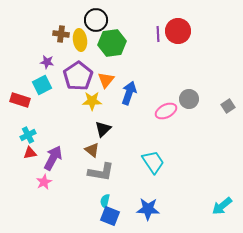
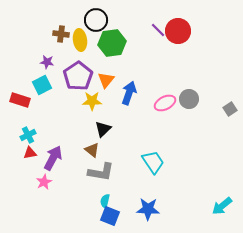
purple line: moved 4 px up; rotated 42 degrees counterclockwise
gray square: moved 2 px right, 3 px down
pink ellipse: moved 1 px left, 8 px up
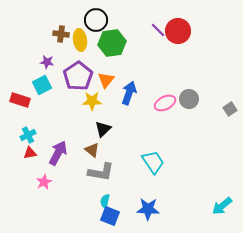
purple arrow: moved 5 px right, 5 px up
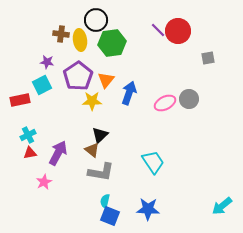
red rectangle: rotated 30 degrees counterclockwise
gray square: moved 22 px left, 51 px up; rotated 24 degrees clockwise
black triangle: moved 3 px left, 6 px down
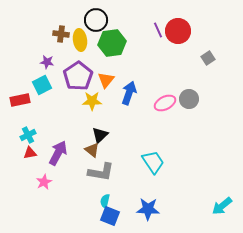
purple line: rotated 21 degrees clockwise
gray square: rotated 24 degrees counterclockwise
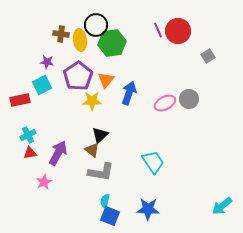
black circle: moved 5 px down
gray square: moved 2 px up
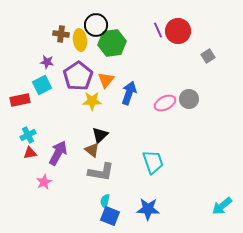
cyan trapezoid: rotated 15 degrees clockwise
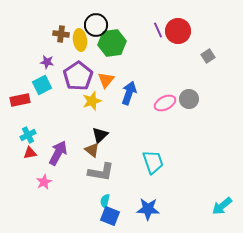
yellow star: rotated 18 degrees counterclockwise
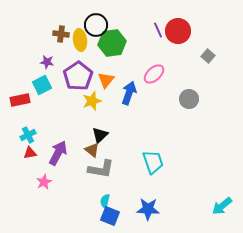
gray square: rotated 16 degrees counterclockwise
pink ellipse: moved 11 px left, 29 px up; rotated 15 degrees counterclockwise
gray L-shape: moved 3 px up
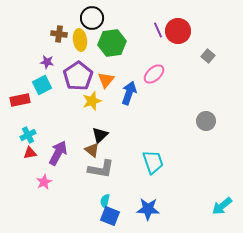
black circle: moved 4 px left, 7 px up
brown cross: moved 2 px left
gray circle: moved 17 px right, 22 px down
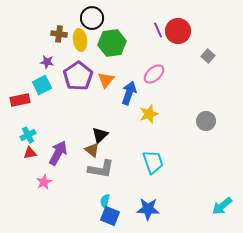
yellow star: moved 57 px right, 13 px down
